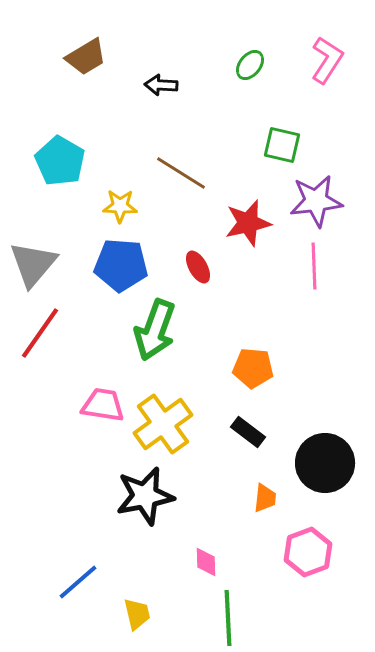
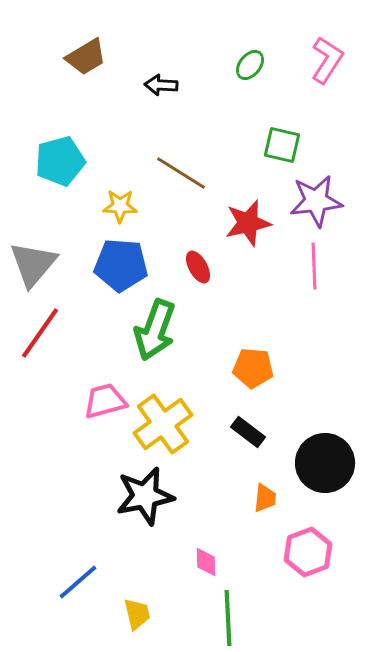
cyan pentagon: rotated 27 degrees clockwise
pink trapezoid: moved 2 px right, 4 px up; rotated 24 degrees counterclockwise
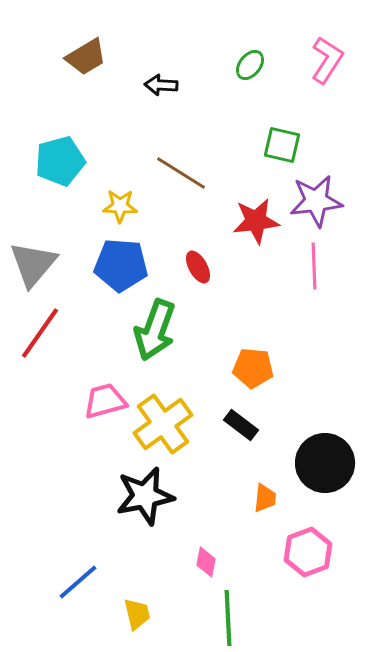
red star: moved 8 px right, 2 px up; rotated 6 degrees clockwise
black rectangle: moved 7 px left, 7 px up
pink diamond: rotated 12 degrees clockwise
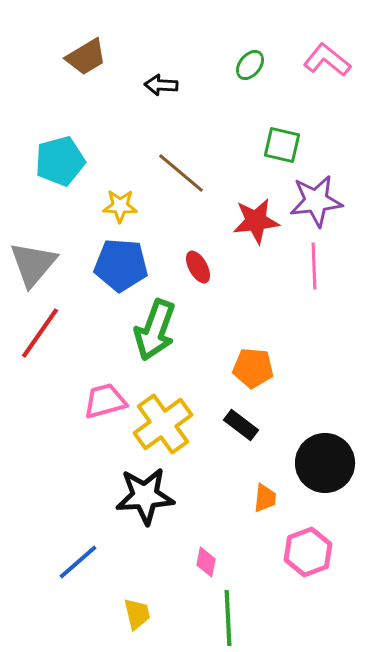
pink L-shape: rotated 84 degrees counterclockwise
brown line: rotated 8 degrees clockwise
black star: rotated 8 degrees clockwise
blue line: moved 20 px up
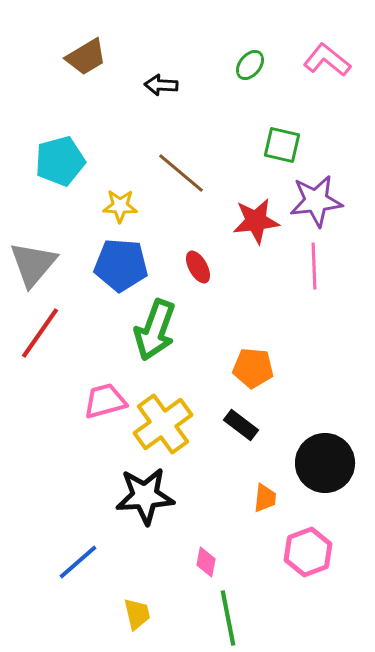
green line: rotated 8 degrees counterclockwise
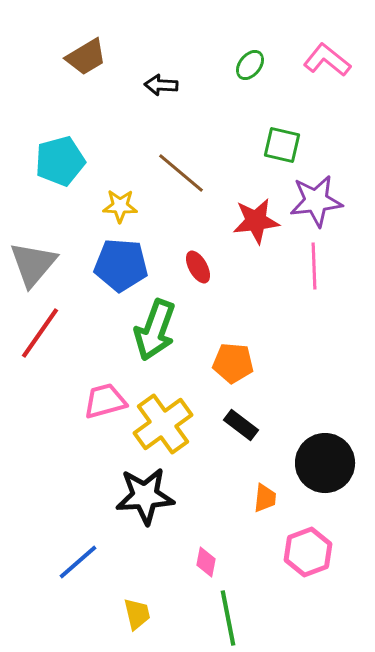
orange pentagon: moved 20 px left, 5 px up
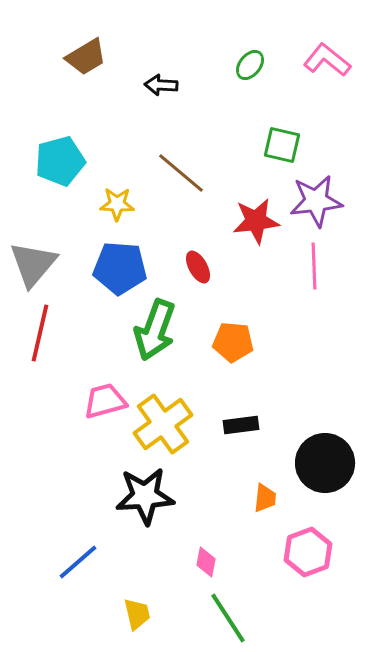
yellow star: moved 3 px left, 2 px up
blue pentagon: moved 1 px left, 3 px down
red line: rotated 22 degrees counterclockwise
orange pentagon: moved 21 px up
black rectangle: rotated 44 degrees counterclockwise
green line: rotated 22 degrees counterclockwise
